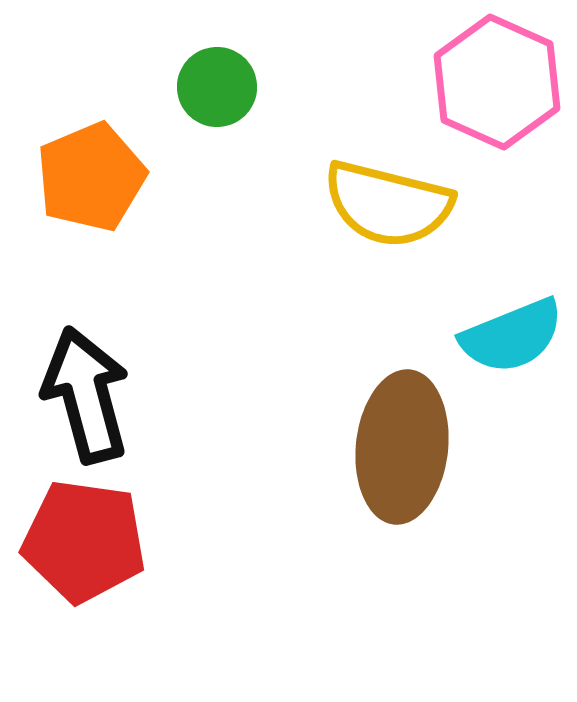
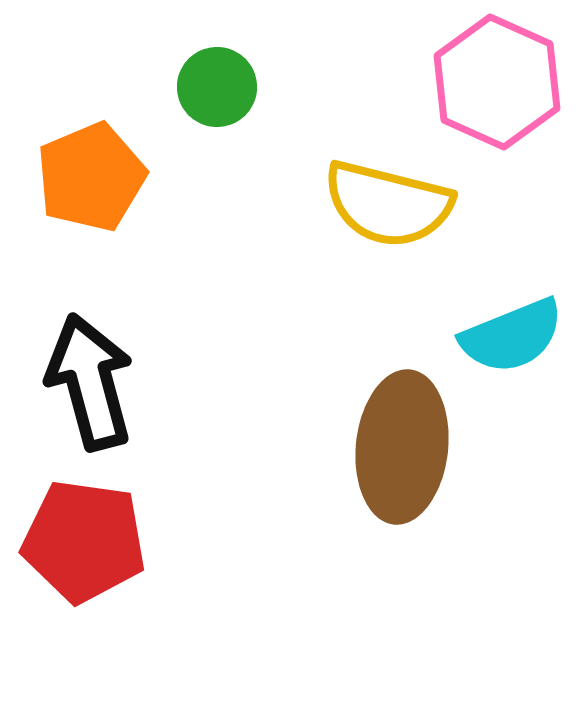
black arrow: moved 4 px right, 13 px up
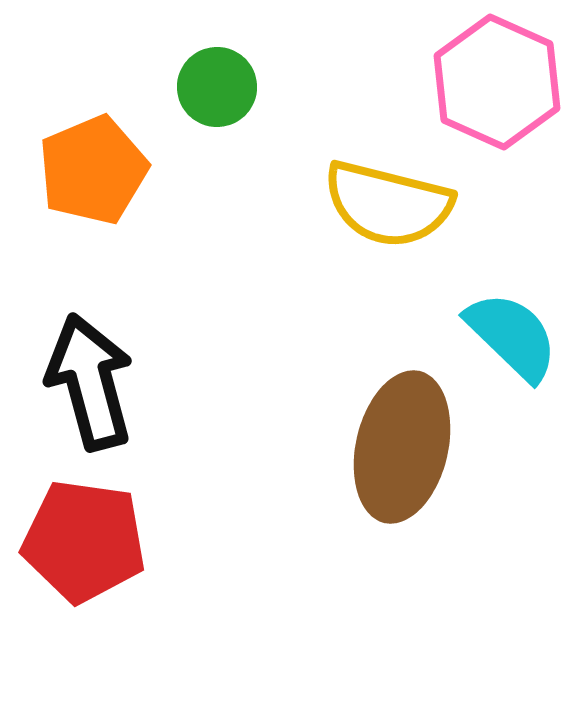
orange pentagon: moved 2 px right, 7 px up
cyan semicircle: rotated 114 degrees counterclockwise
brown ellipse: rotated 7 degrees clockwise
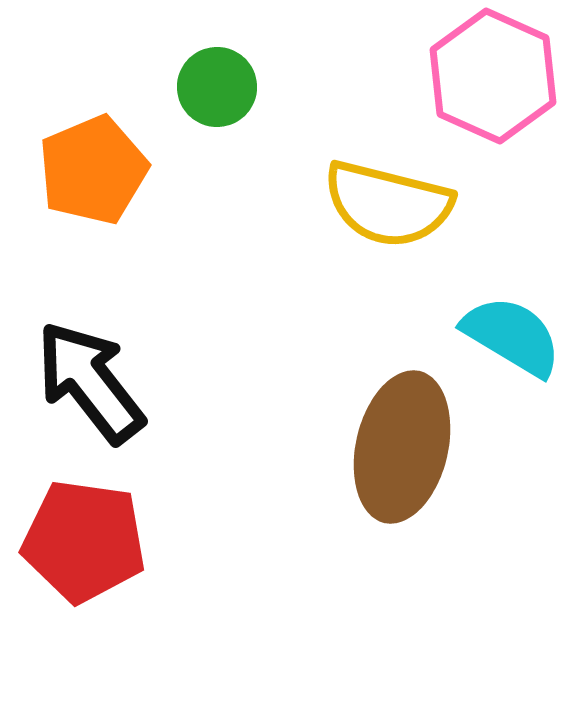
pink hexagon: moved 4 px left, 6 px up
cyan semicircle: rotated 13 degrees counterclockwise
black arrow: rotated 23 degrees counterclockwise
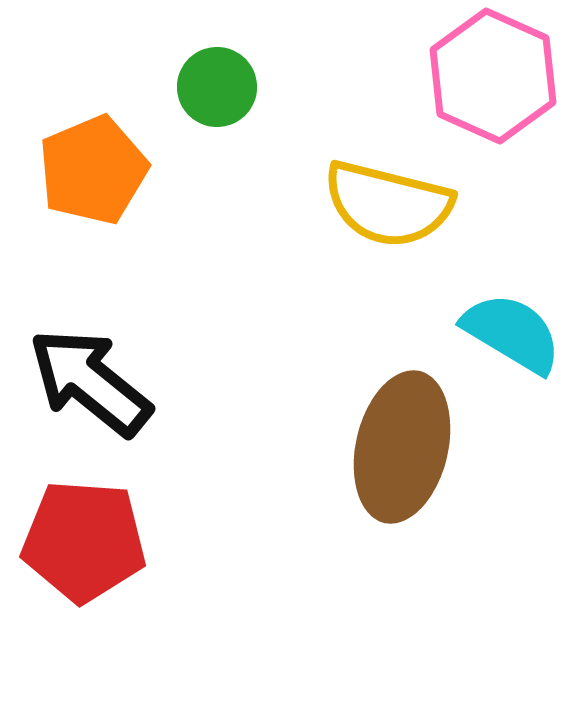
cyan semicircle: moved 3 px up
black arrow: rotated 13 degrees counterclockwise
red pentagon: rotated 4 degrees counterclockwise
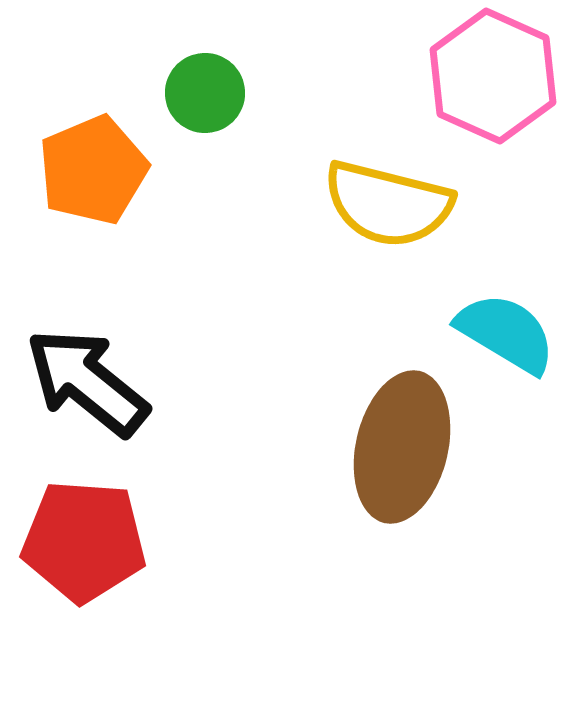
green circle: moved 12 px left, 6 px down
cyan semicircle: moved 6 px left
black arrow: moved 3 px left
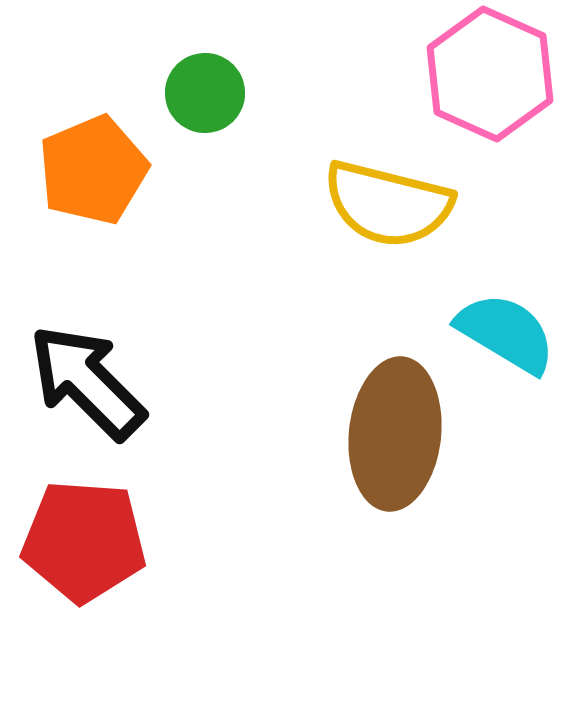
pink hexagon: moved 3 px left, 2 px up
black arrow: rotated 6 degrees clockwise
brown ellipse: moved 7 px left, 13 px up; rotated 7 degrees counterclockwise
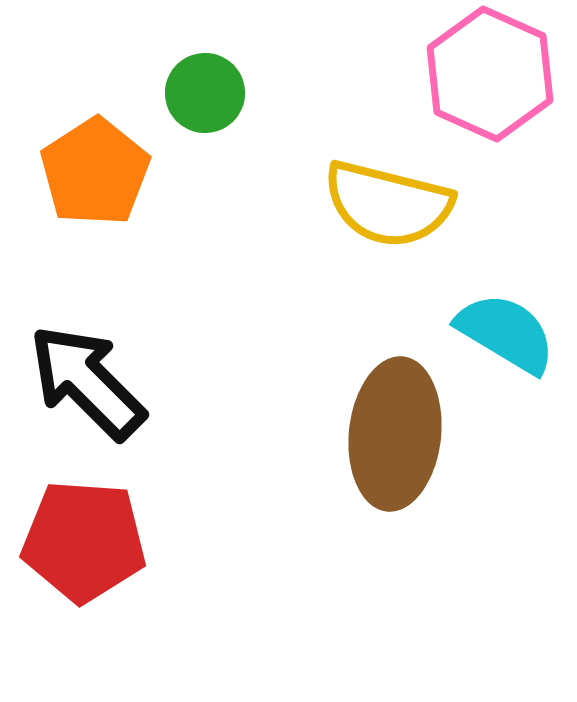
orange pentagon: moved 2 px right, 2 px down; rotated 10 degrees counterclockwise
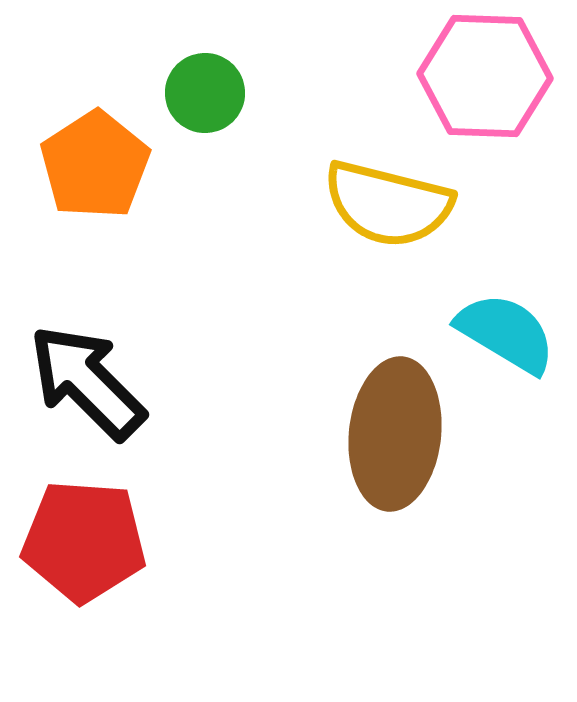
pink hexagon: moved 5 px left, 2 px down; rotated 22 degrees counterclockwise
orange pentagon: moved 7 px up
